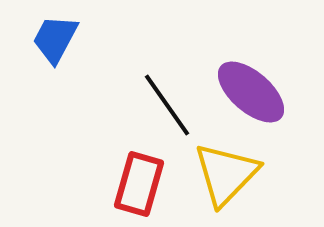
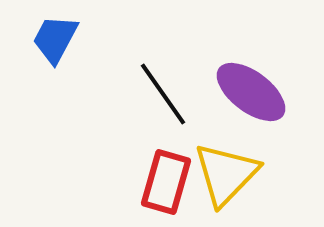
purple ellipse: rotated 4 degrees counterclockwise
black line: moved 4 px left, 11 px up
red rectangle: moved 27 px right, 2 px up
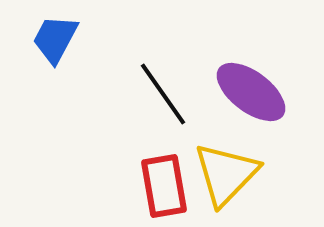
red rectangle: moved 2 px left, 4 px down; rotated 26 degrees counterclockwise
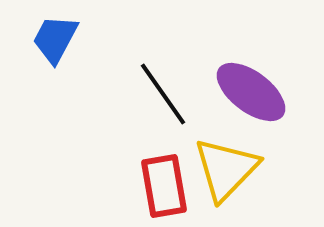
yellow triangle: moved 5 px up
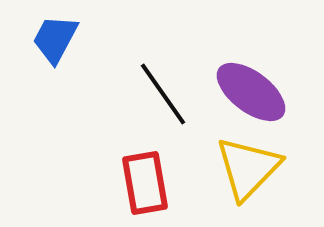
yellow triangle: moved 22 px right, 1 px up
red rectangle: moved 19 px left, 3 px up
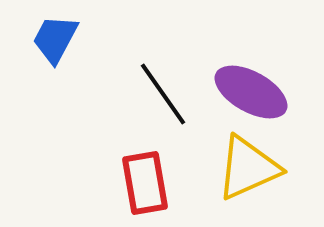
purple ellipse: rotated 8 degrees counterclockwise
yellow triangle: rotated 22 degrees clockwise
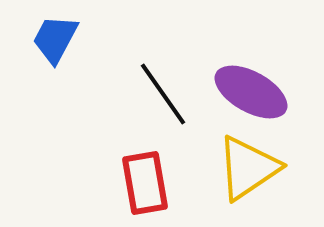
yellow triangle: rotated 10 degrees counterclockwise
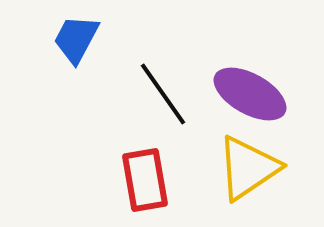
blue trapezoid: moved 21 px right
purple ellipse: moved 1 px left, 2 px down
red rectangle: moved 3 px up
